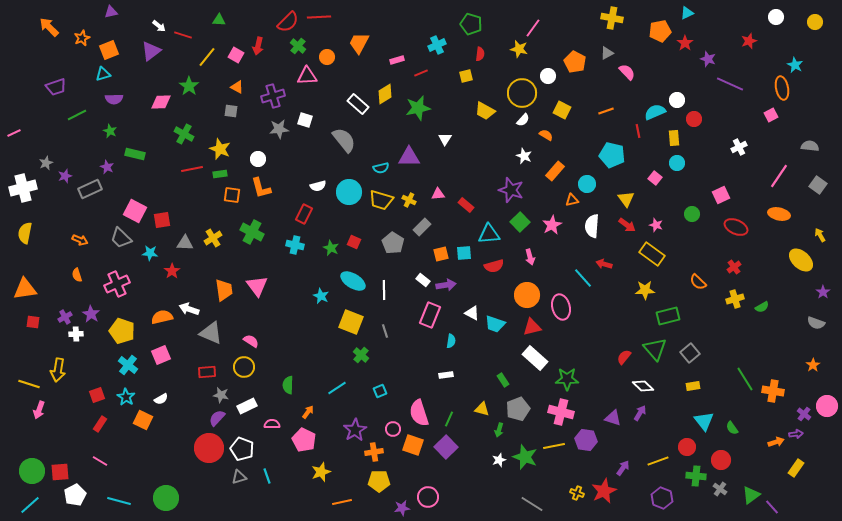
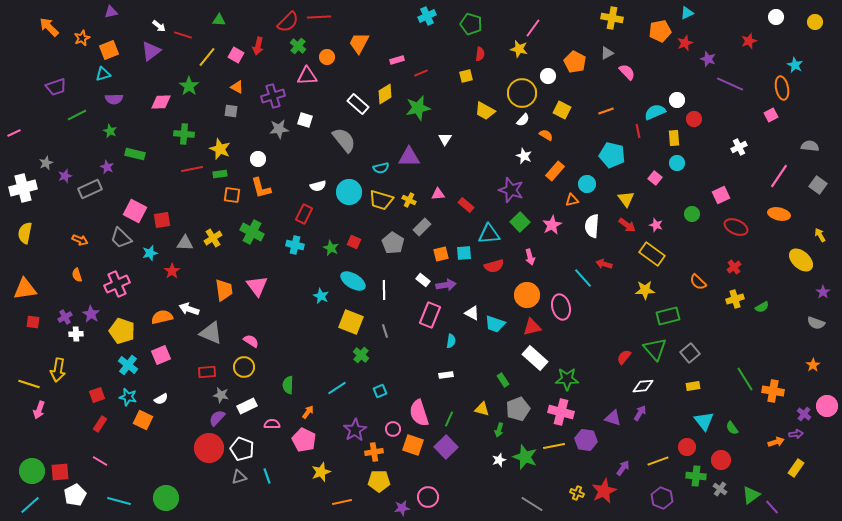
red star at (685, 43): rotated 14 degrees clockwise
cyan cross at (437, 45): moved 10 px left, 29 px up
green cross at (184, 134): rotated 24 degrees counterclockwise
cyan star at (150, 253): rotated 21 degrees counterclockwise
white diamond at (643, 386): rotated 50 degrees counterclockwise
cyan star at (126, 397): moved 2 px right; rotated 18 degrees counterclockwise
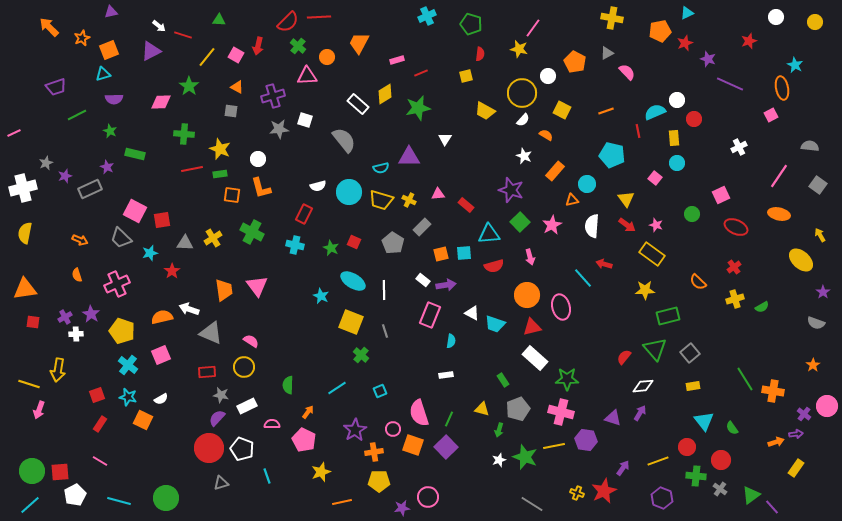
purple triangle at (151, 51): rotated 10 degrees clockwise
gray triangle at (239, 477): moved 18 px left, 6 px down
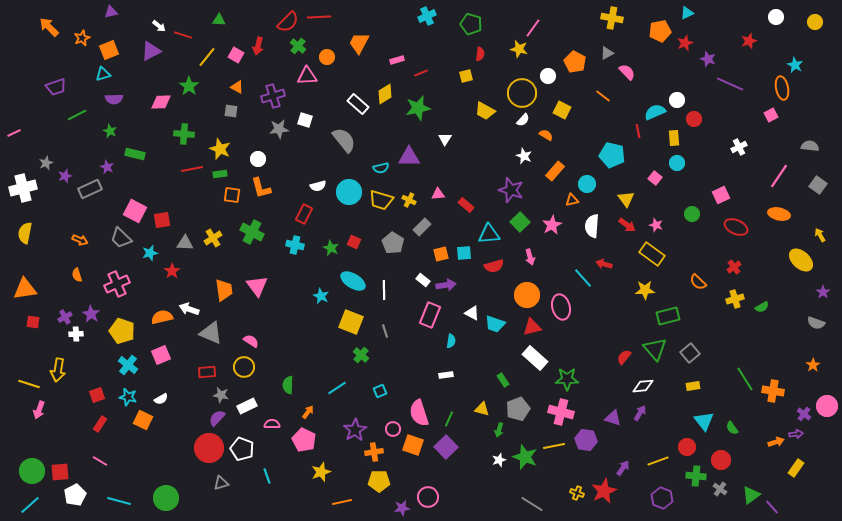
orange line at (606, 111): moved 3 px left, 15 px up; rotated 56 degrees clockwise
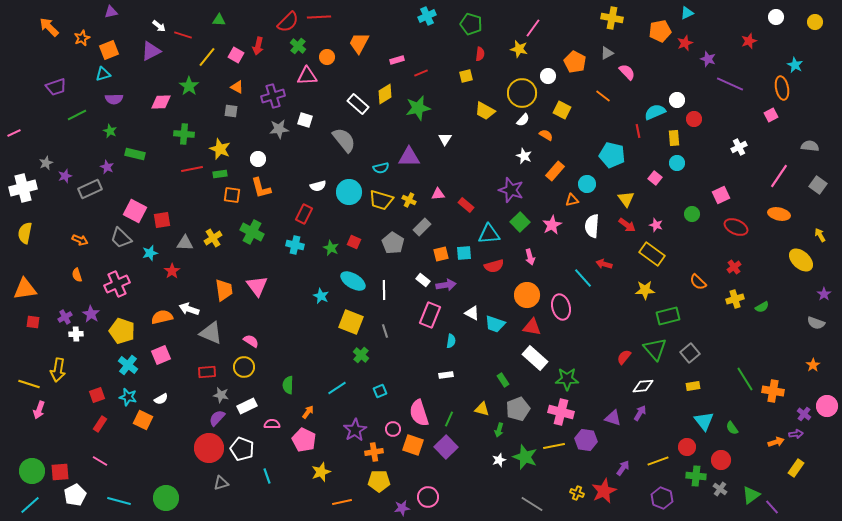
purple star at (823, 292): moved 1 px right, 2 px down
red triangle at (532, 327): rotated 24 degrees clockwise
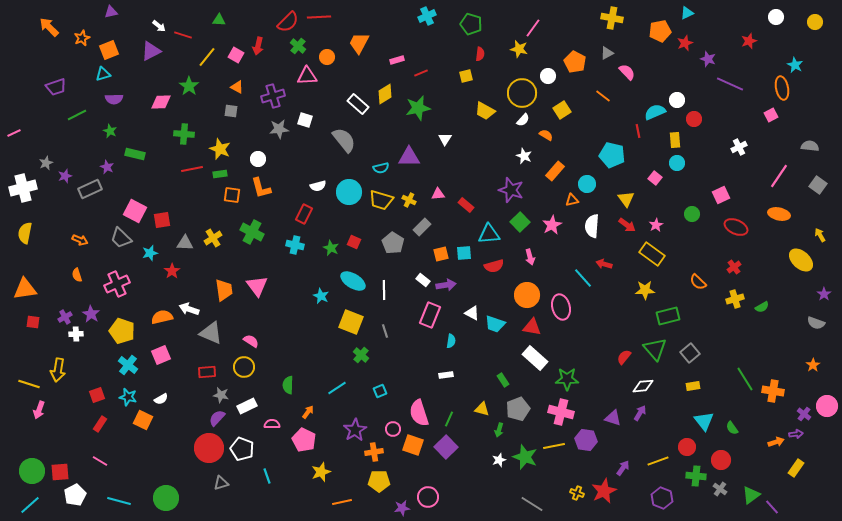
yellow square at (562, 110): rotated 30 degrees clockwise
yellow rectangle at (674, 138): moved 1 px right, 2 px down
pink star at (656, 225): rotated 24 degrees clockwise
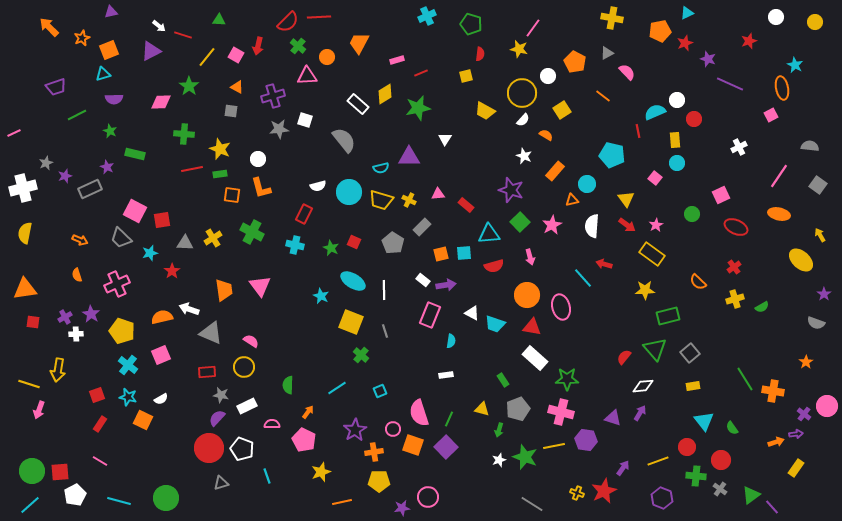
pink triangle at (257, 286): moved 3 px right
orange star at (813, 365): moved 7 px left, 3 px up
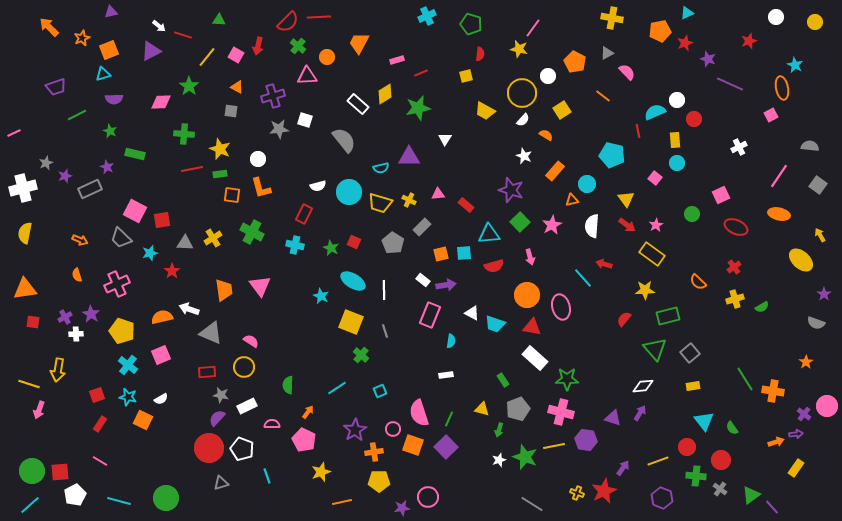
yellow trapezoid at (381, 200): moved 1 px left, 3 px down
red semicircle at (624, 357): moved 38 px up
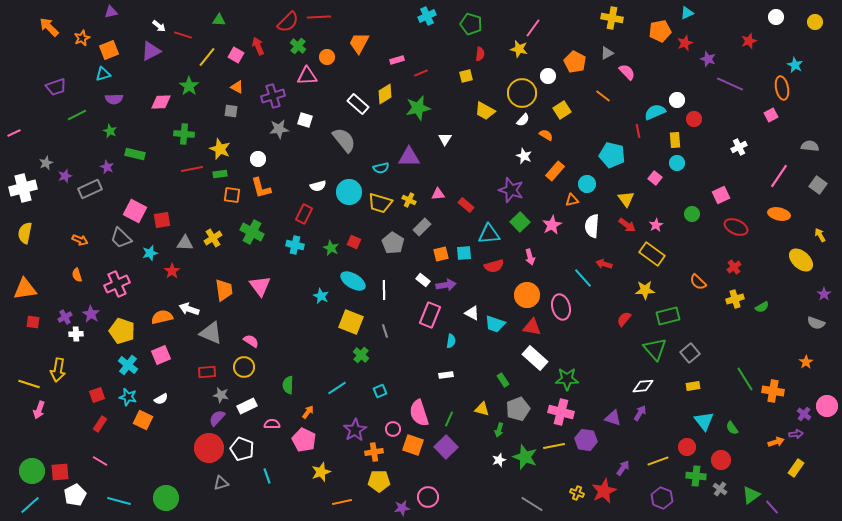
red arrow at (258, 46): rotated 144 degrees clockwise
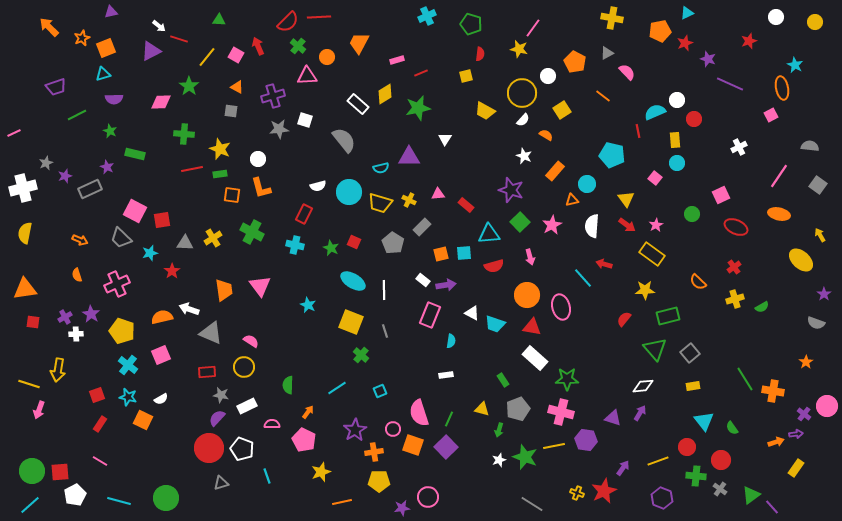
red line at (183, 35): moved 4 px left, 4 px down
orange square at (109, 50): moved 3 px left, 2 px up
cyan star at (321, 296): moved 13 px left, 9 px down
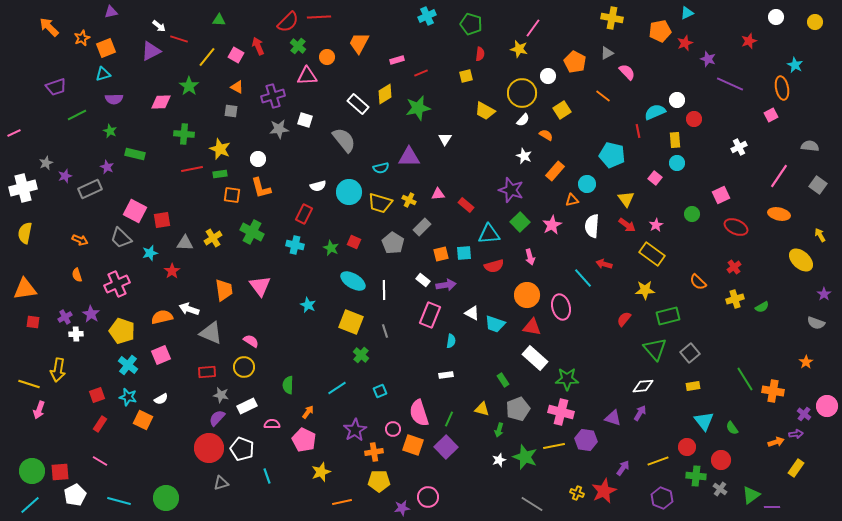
purple line at (772, 507): rotated 49 degrees counterclockwise
